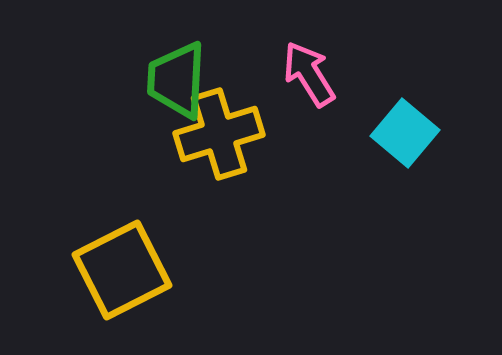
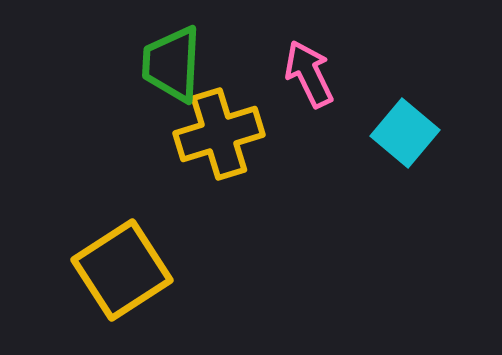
pink arrow: rotated 6 degrees clockwise
green trapezoid: moved 5 px left, 16 px up
yellow square: rotated 6 degrees counterclockwise
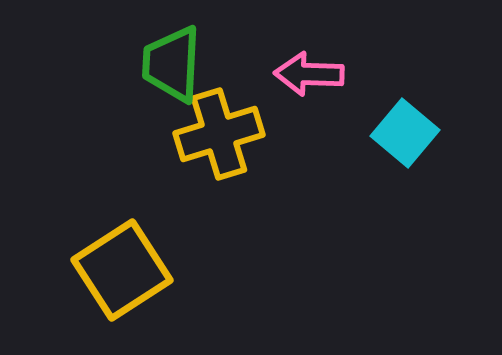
pink arrow: rotated 62 degrees counterclockwise
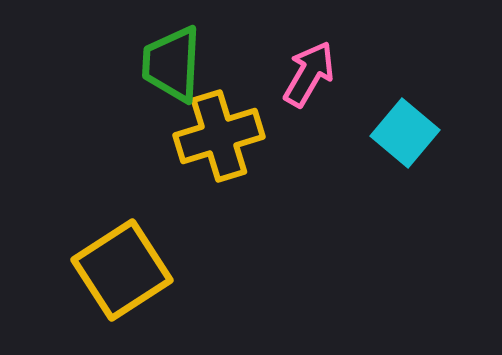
pink arrow: rotated 118 degrees clockwise
yellow cross: moved 2 px down
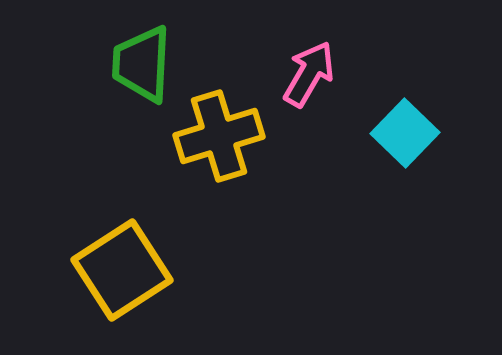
green trapezoid: moved 30 px left
cyan square: rotated 4 degrees clockwise
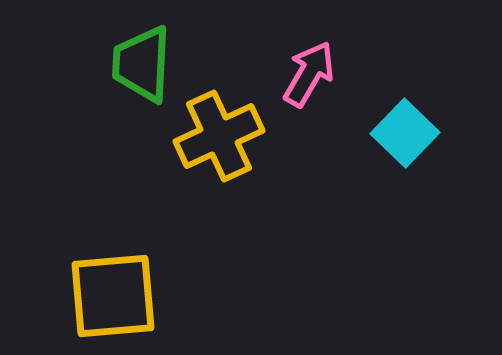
yellow cross: rotated 8 degrees counterclockwise
yellow square: moved 9 px left, 26 px down; rotated 28 degrees clockwise
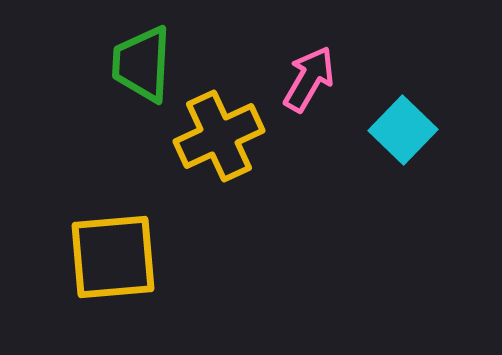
pink arrow: moved 5 px down
cyan square: moved 2 px left, 3 px up
yellow square: moved 39 px up
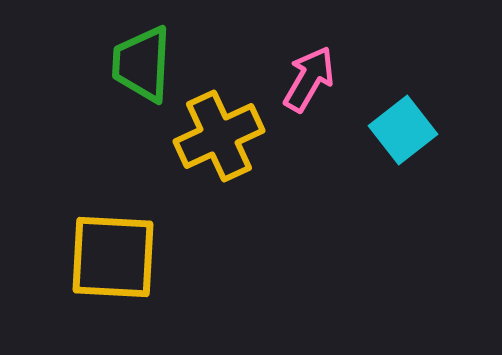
cyan square: rotated 8 degrees clockwise
yellow square: rotated 8 degrees clockwise
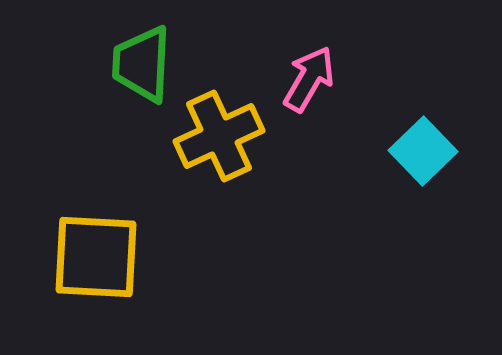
cyan square: moved 20 px right, 21 px down; rotated 6 degrees counterclockwise
yellow square: moved 17 px left
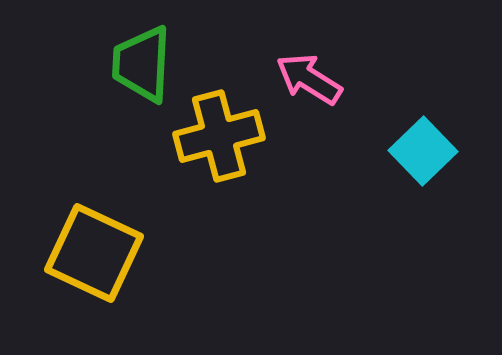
pink arrow: rotated 88 degrees counterclockwise
yellow cross: rotated 10 degrees clockwise
yellow square: moved 2 px left, 4 px up; rotated 22 degrees clockwise
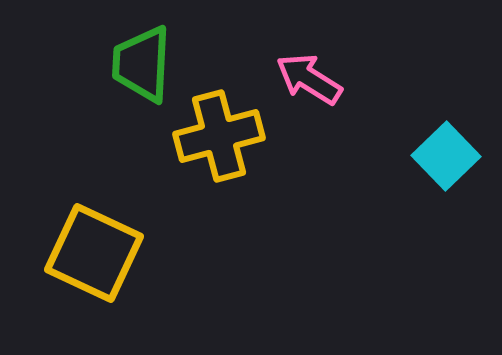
cyan square: moved 23 px right, 5 px down
